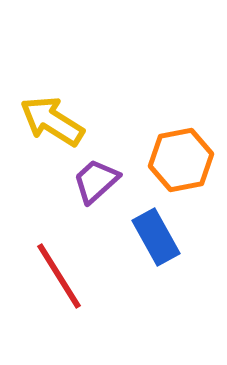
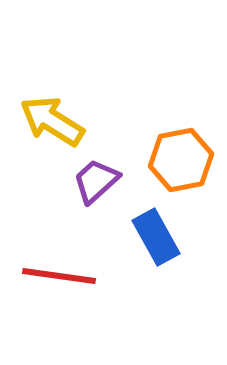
red line: rotated 50 degrees counterclockwise
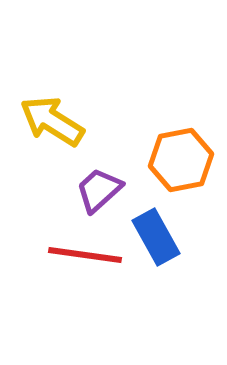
purple trapezoid: moved 3 px right, 9 px down
red line: moved 26 px right, 21 px up
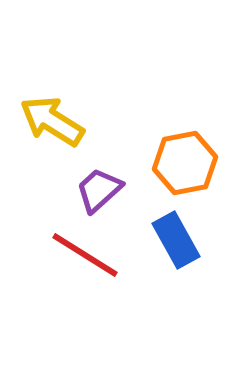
orange hexagon: moved 4 px right, 3 px down
blue rectangle: moved 20 px right, 3 px down
red line: rotated 24 degrees clockwise
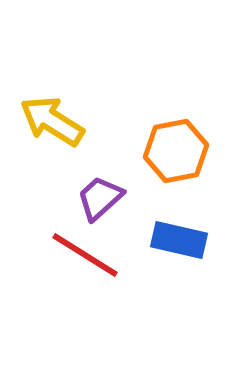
orange hexagon: moved 9 px left, 12 px up
purple trapezoid: moved 1 px right, 8 px down
blue rectangle: moved 3 px right; rotated 48 degrees counterclockwise
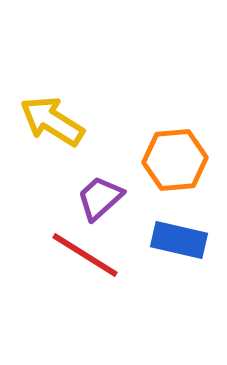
orange hexagon: moved 1 px left, 9 px down; rotated 6 degrees clockwise
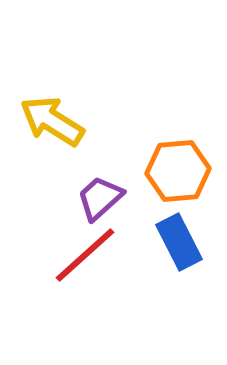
orange hexagon: moved 3 px right, 11 px down
blue rectangle: moved 2 px down; rotated 50 degrees clockwise
red line: rotated 74 degrees counterclockwise
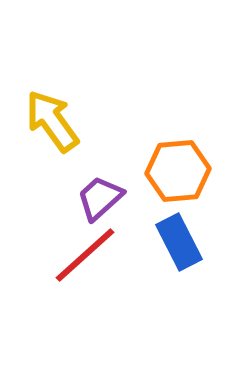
yellow arrow: rotated 22 degrees clockwise
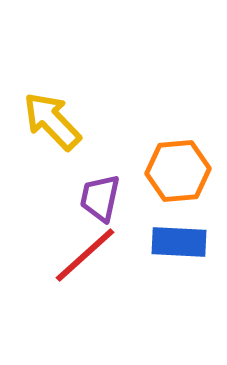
yellow arrow: rotated 8 degrees counterclockwise
purple trapezoid: rotated 36 degrees counterclockwise
blue rectangle: rotated 60 degrees counterclockwise
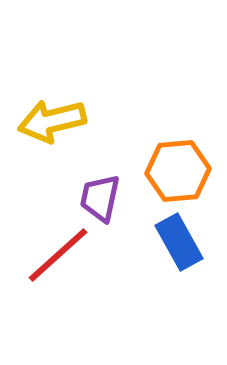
yellow arrow: rotated 60 degrees counterclockwise
blue rectangle: rotated 58 degrees clockwise
red line: moved 27 px left
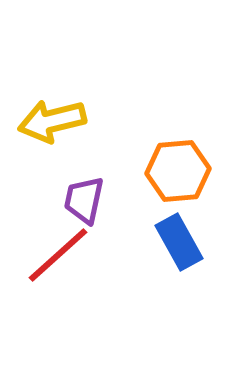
purple trapezoid: moved 16 px left, 2 px down
